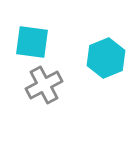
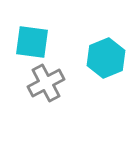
gray cross: moved 2 px right, 2 px up
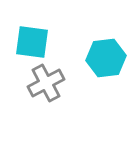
cyan hexagon: rotated 15 degrees clockwise
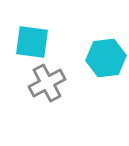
gray cross: moved 1 px right
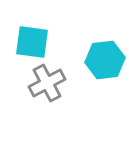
cyan hexagon: moved 1 px left, 2 px down
